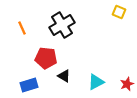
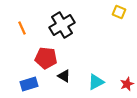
blue rectangle: moved 1 px up
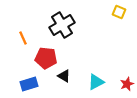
orange line: moved 1 px right, 10 px down
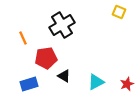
red pentagon: rotated 15 degrees counterclockwise
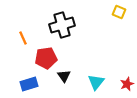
black cross: rotated 15 degrees clockwise
black triangle: rotated 24 degrees clockwise
cyan triangle: rotated 24 degrees counterclockwise
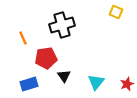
yellow square: moved 3 px left
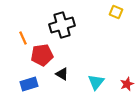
red pentagon: moved 4 px left, 3 px up
black triangle: moved 2 px left, 2 px up; rotated 24 degrees counterclockwise
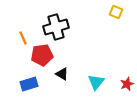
black cross: moved 6 px left, 2 px down
